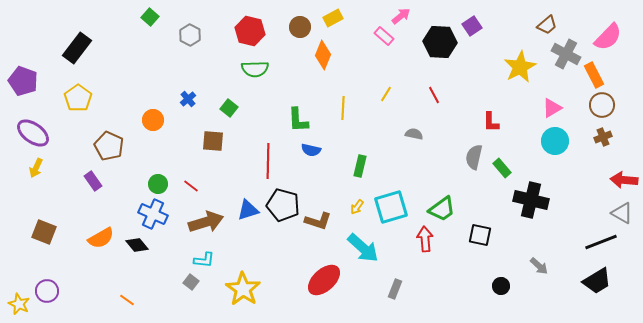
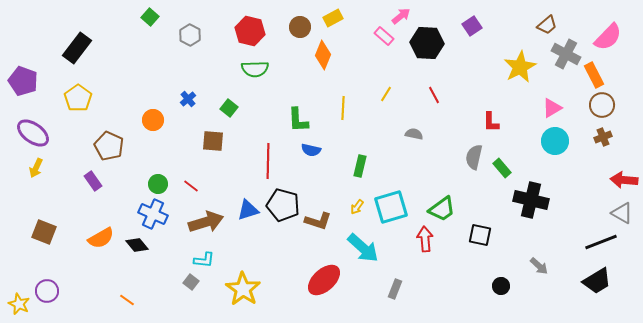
black hexagon at (440, 42): moved 13 px left, 1 px down
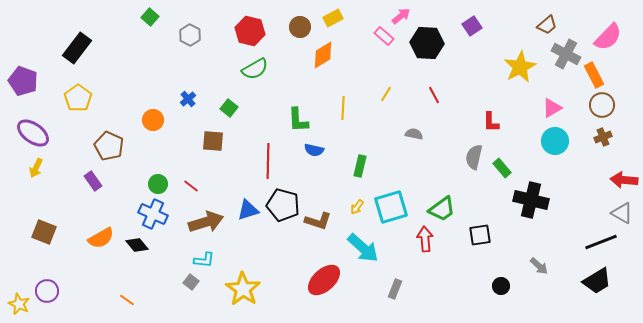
orange diamond at (323, 55): rotated 36 degrees clockwise
green semicircle at (255, 69): rotated 28 degrees counterclockwise
blue semicircle at (311, 150): moved 3 px right
black square at (480, 235): rotated 20 degrees counterclockwise
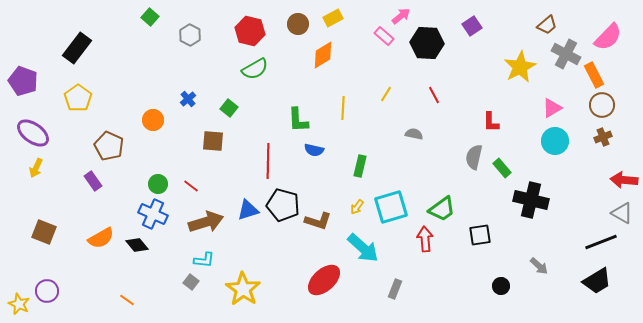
brown circle at (300, 27): moved 2 px left, 3 px up
